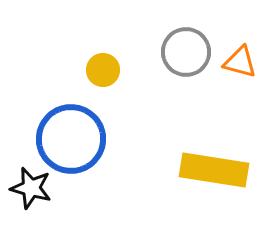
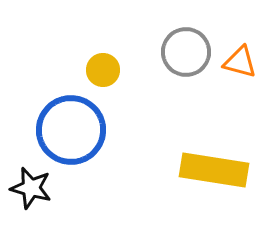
blue circle: moved 9 px up
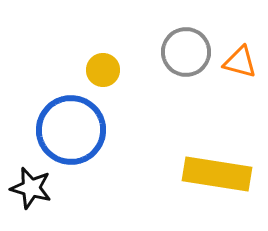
yellow rectangle: moved 3 px right, 4 px down
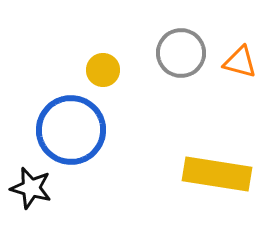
gray circle: moved 5 px left, 1 px down
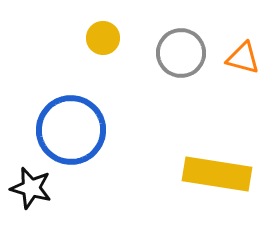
orange triangle: moved 3 px right, 4 px up
yellow circle: moved 32 px up
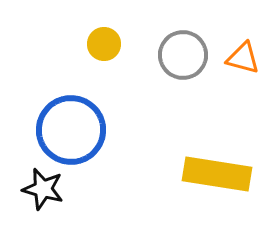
yellow circle: moved 1 px right, 6 px down
gray circle: moved 2 px right, 2 px down
black star: moved 12 px right, 1 px down
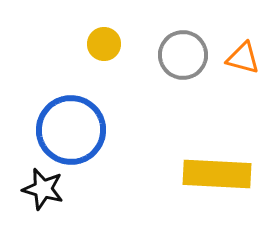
yellow rectangle: rotated 6 degrees counterclockwise
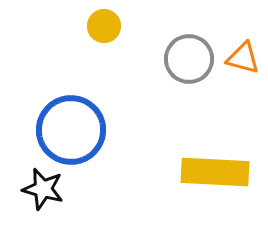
yellow circle: moved 18 px up
gray circle: moved 6 px right, 4 px down
yellow rectangle: moved 2 px left, 2 px up
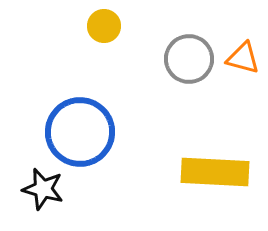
blue circle: moved 9 px right, 2 px down
